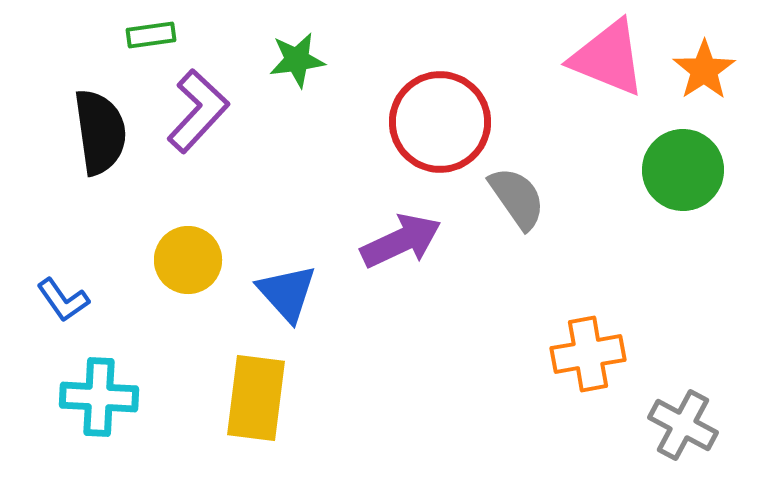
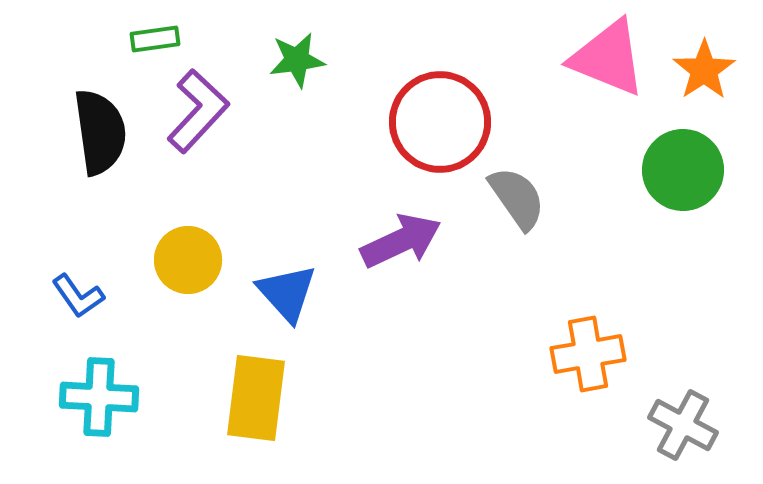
green rectangle: moved 4 px right, 4 px down
blue L-shape: moved 15 px right, 4 px up
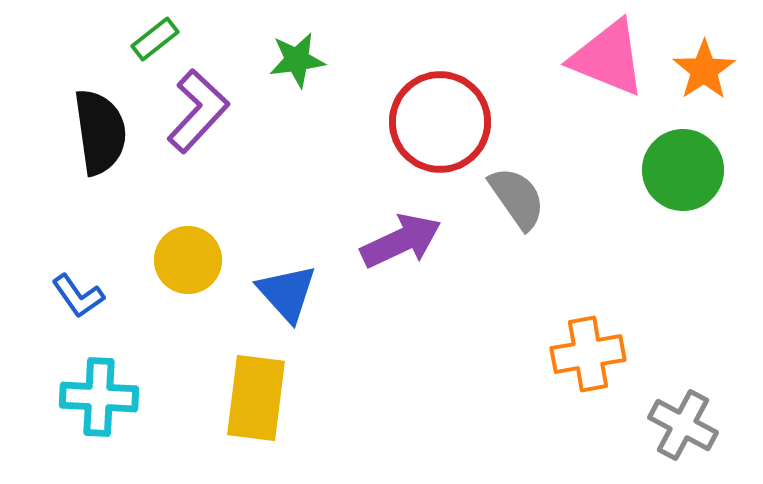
green rectangle: rotated 30 degrees counterclockwise
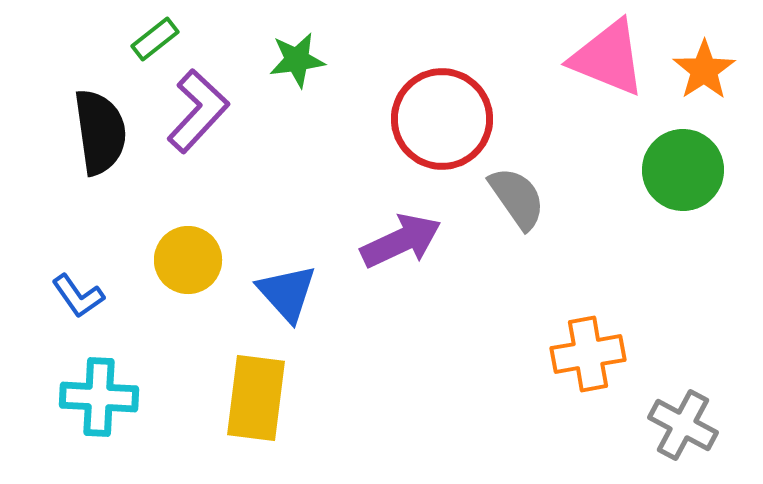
red circle: moved 2 px right, 3 px up
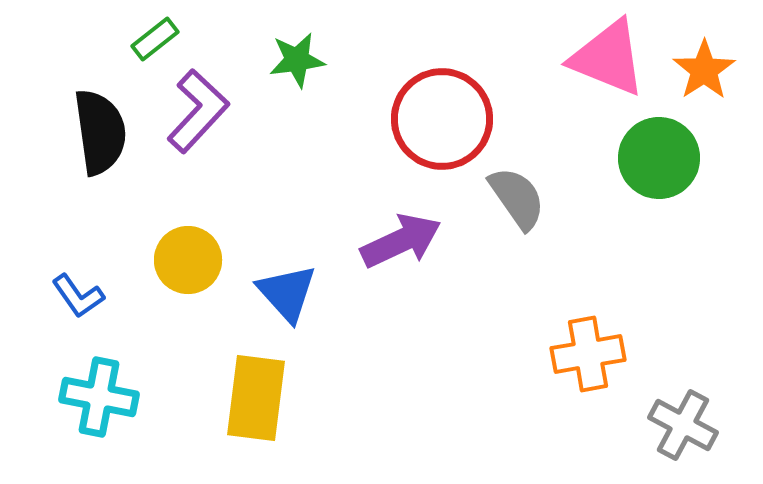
green circle: moved 24 px left, 12 px up
cyan cross: rotated 8 degrees clockwise
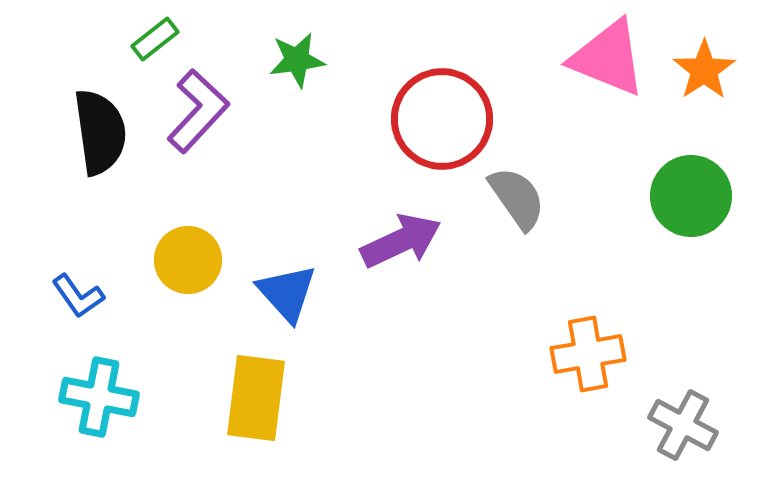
green circle: moved 32 px right, 38 px down
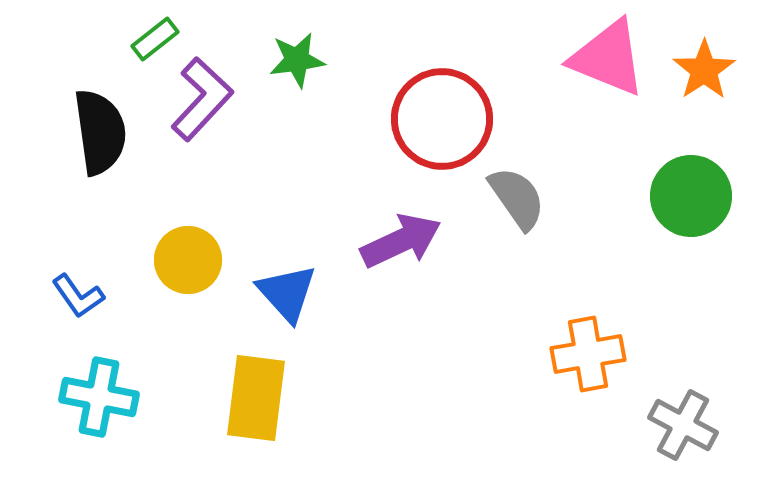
purple L-shape: moved 4 px right, 12 px up
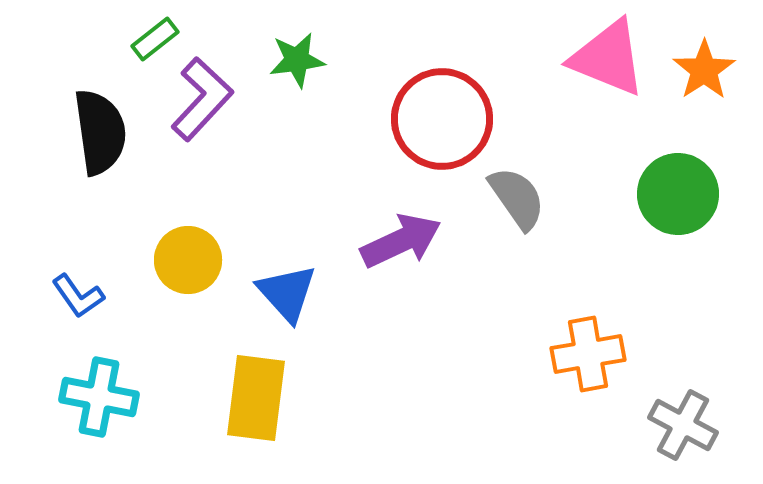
green circle: moved 13 px left, 2 px up
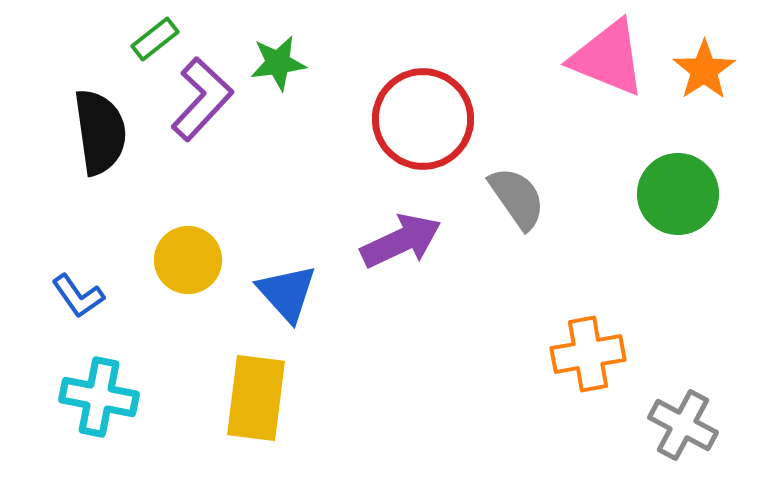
green star: moved 19 px left, 3 px down
red circle: moved 19 px left
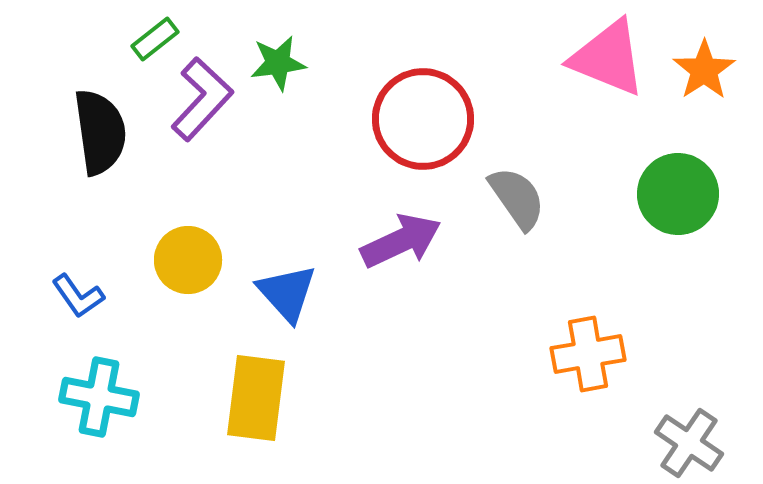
gray cross: moved 6 px right, 18 px down; rotated 6 degrees clockwise
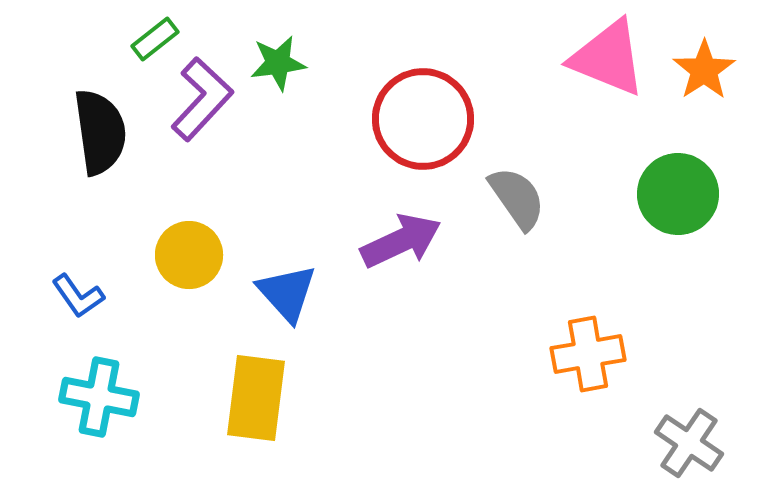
yellow circle: moved 1 px right, 5 px up
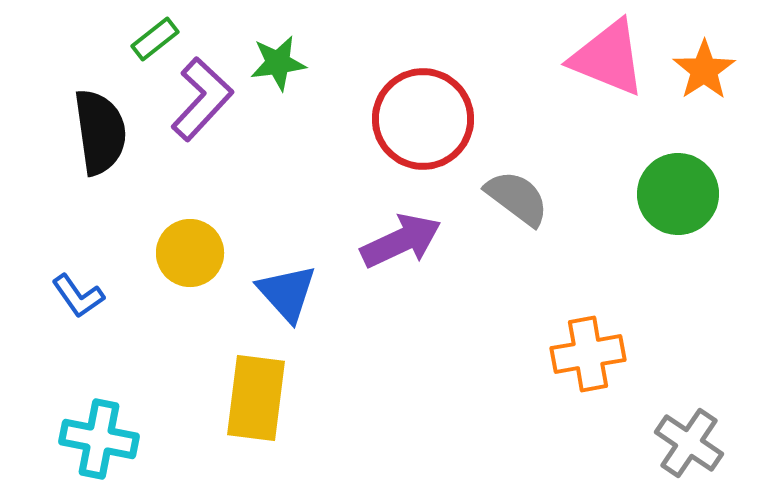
gray semicircle: rotated 18 degrees counterclockwise
yellow circle: moved 1 px right, 2 px up
cyan cross: moved 42 px down
